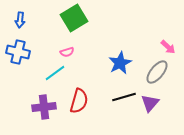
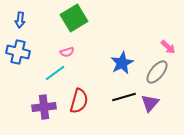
blue star: moved 2 px right
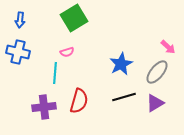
blue star: moved 1 px left, 1 px down
cyan line: rotated 50 degrees counterclockwise
purple triangle: moved 5 px right; rotated 18 degrees clockwise
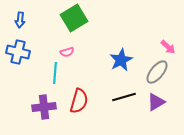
blue star: moved 4 px up
purple triangle: moved 1 px right, 1 px up
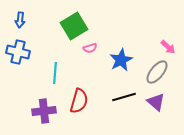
green square: moved 8 px down
pink semicircle: moved 23 px right, 4 px up
purple triangle: rotated 48 degrees counterclockwise
purple cross: moved 4 px down
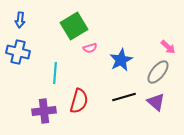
gray ellipse: moved 1 px right
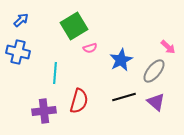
blue arrow: moved 1 px right; rotated 140 degrees counterclockwise
gray ellipse: moved 4 px left, 1 px up
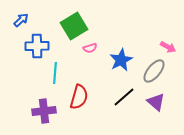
pink arrow: rotated 14 degrees counterclockwise
blue cross: moved 19 px right, 6 px up; rotated 15 degrees counterclockwise
black line: rotated 25 degrees counterclockwise
red semicircle: moved 4 px up
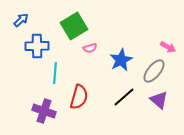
purple triangle: moved 3 px right, 2 px up
purple cross: rotated 25 degrees clockwise
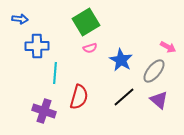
blue arrow: moved 1 px left, 1 px up; rotated 49 degrees clockwise
green square: moved 12 px right, 4 px up
blue star: rotated 15 degrees counterclockwise
